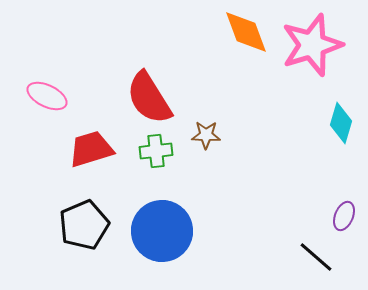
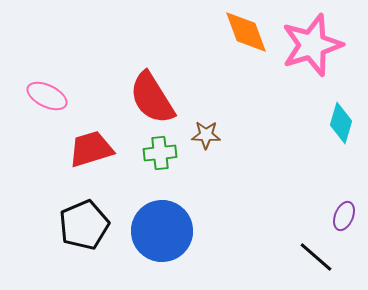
red semicircle: moved 3 px right
green cross: moved 4 px right, 2 px down
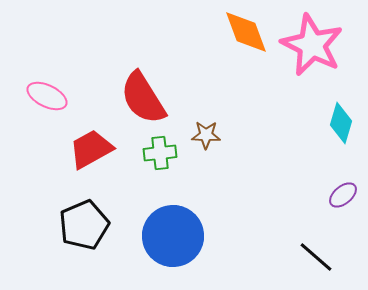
pink star: rotated 28 degrees counterclockwise
red semicircle: moved 9 px left
red trapezoid: rotated 12 degrees counterclockwise
purple ellipse: moved 1 px left, 21 px up; rotated 28 degrees clockwise
blue circle: moved 11 px right, 5 px down
